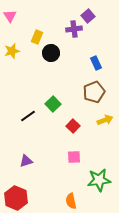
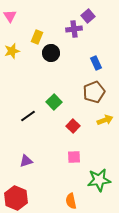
green square: moved 1 px right, 2 px up
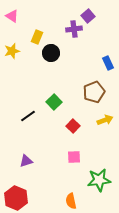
pink triangle: moved 2 px right; rotated 24 degrees counterclockwise
blue rectangle: moved 12 px right
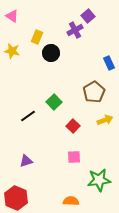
purple cross: moved 1 px right, 1 px down; rotated 21 degrees counterclockwise
yellow star: rotated 28 degrees clockwise
blue rectangle: moved 1 px right
brown pentagon: rotated 10 degrees counterclockwise
orange semicircle: rotated 105 degrees clockwise
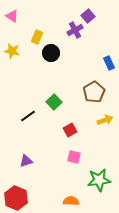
red square: moved 3 px left, 4 px down; rotated 16 degrees clockwise
pink square: rotated 16 degrees clockwise
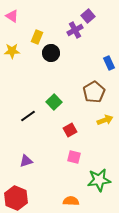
yellow star: rotated 14 degrees counterclockwise
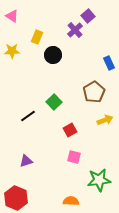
purple cross: rotated 14 degrees counterclockwise
black circle: moved 2 px right, 2 px down
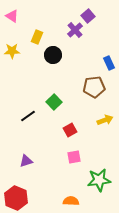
brown pentagon: moved 5 px up; rotated 25 degrees clockwise
pink square: rotated 24 degrees counterclockwise
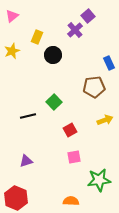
pink triangle: rotated 48 degrees clockwise
yellow star: rotated 21 degrees counterclockwise
black line: rotated 21 degrees clockwise
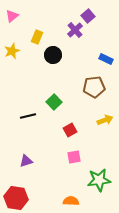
blue rectangle: moved 3 px left, 4 px up; rotated 40 degrees counterclockwise
red hexagon: rotated 15 degrees counterclockwise
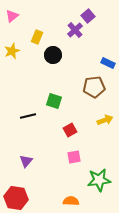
blue rectangle: moved 2 px right, 4 px down
green square: moved 1 px up; rotated 28 degrees counterclockwise
purple triangle: rotated 32 degrees counterclockwise
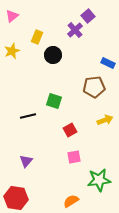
orange semicircle: rotated 35 degrees counterclockwise
